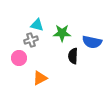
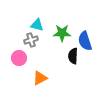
blue semicircle: moved 7 px left, 1 px up; rotated 60 degrees clockwise
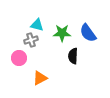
blue semicircle: moved 3 px right, 8 px up; rotated 18 degrees counterclockwise
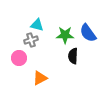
green star: moved 3 px right, 2 px down
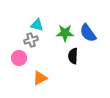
green star: moved 2 px up
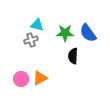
pink circle: moved 2 px right, 21 px down
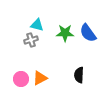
black semicircle: moved 6 px right, 19 px down
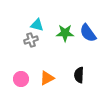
orange triangle: moved 7 px right
